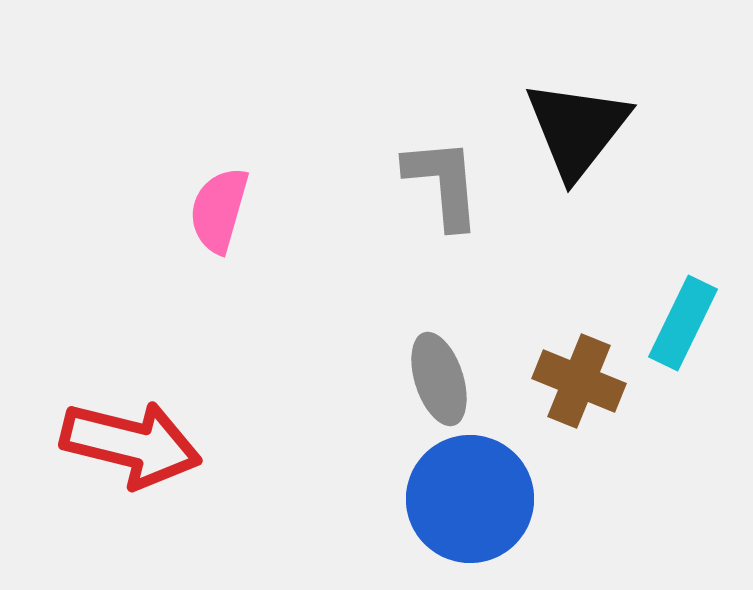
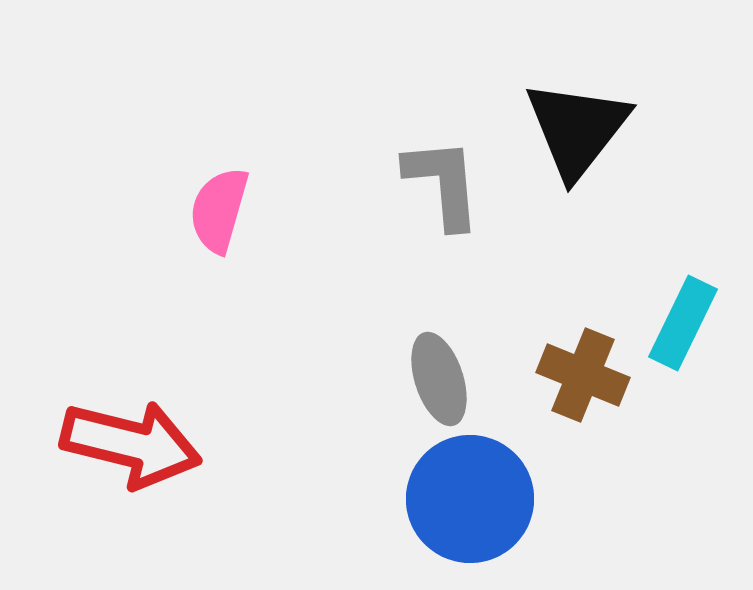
brown cross: moved 4 px right, 6 px up
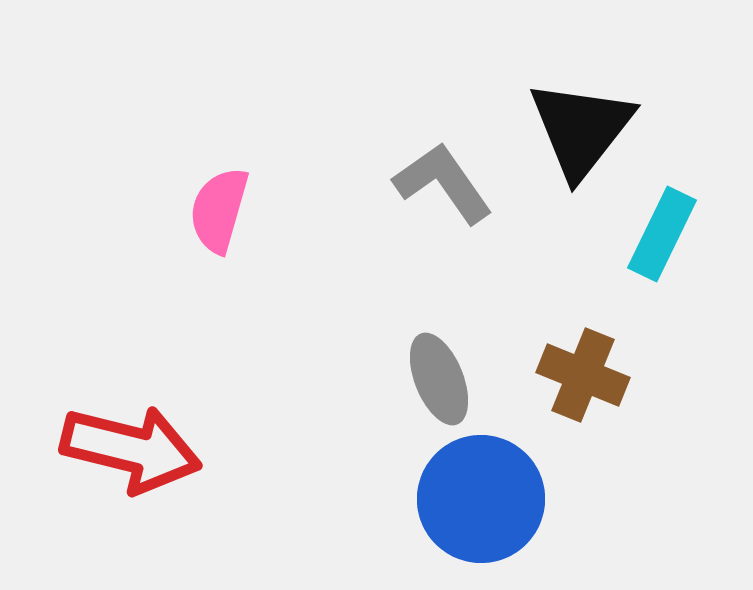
black triangle: moved 4 px right
gray L-shape: rotated 30 degrees counterclockwise
cyan rectangle: moved 21 px left, 89 px up
gray ellipse: rotated 4 degrees counterclockwise
red arrow: moved 5 px down
blue circle: moved 11 px right
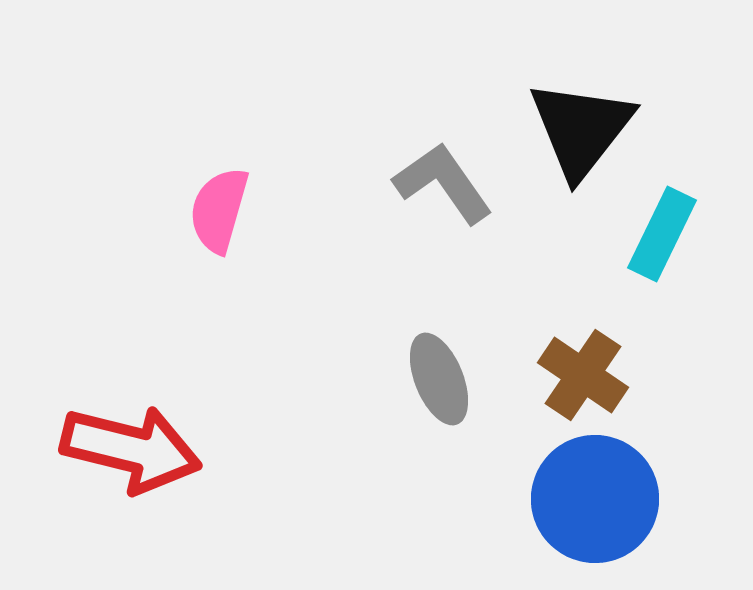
brown cross: rotated 12 degrees clockwise
blue circle: moved 114 px right
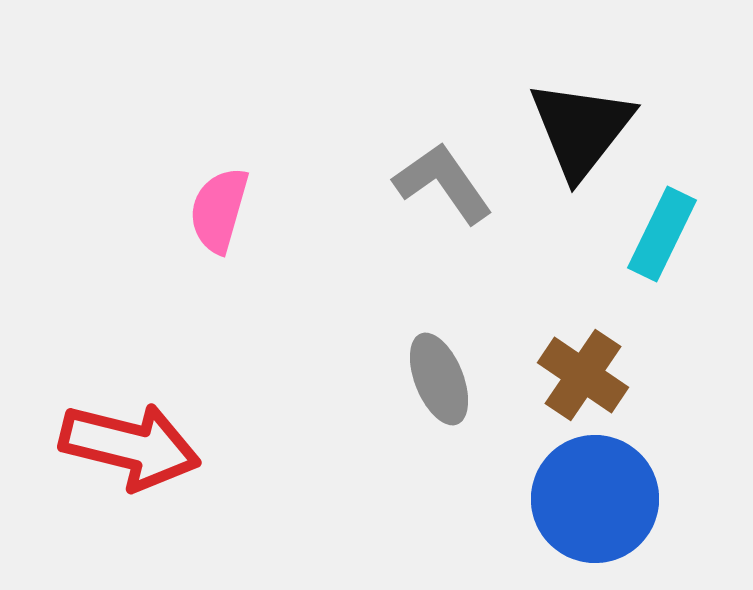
red arrow: moved 1 px left, 3 px up
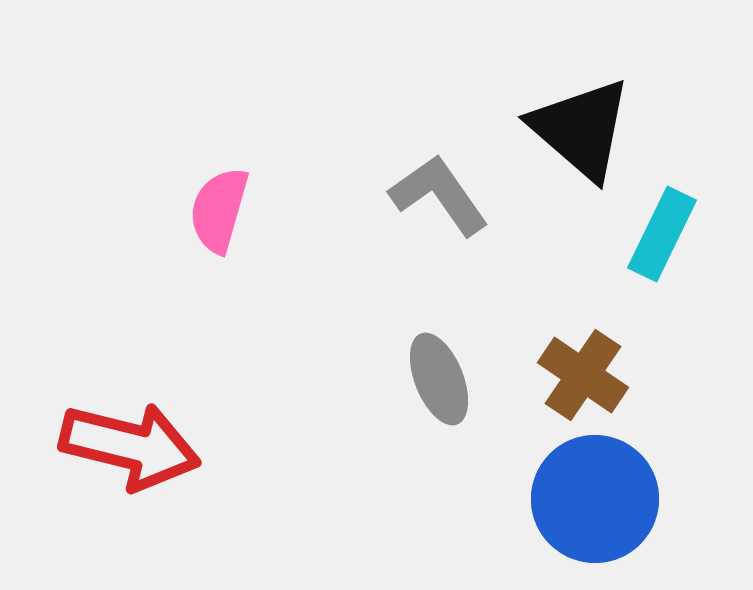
black triangle: rotated 27 degrees counterclockwise
gray L-shape: moved 4 px left, 12 px down
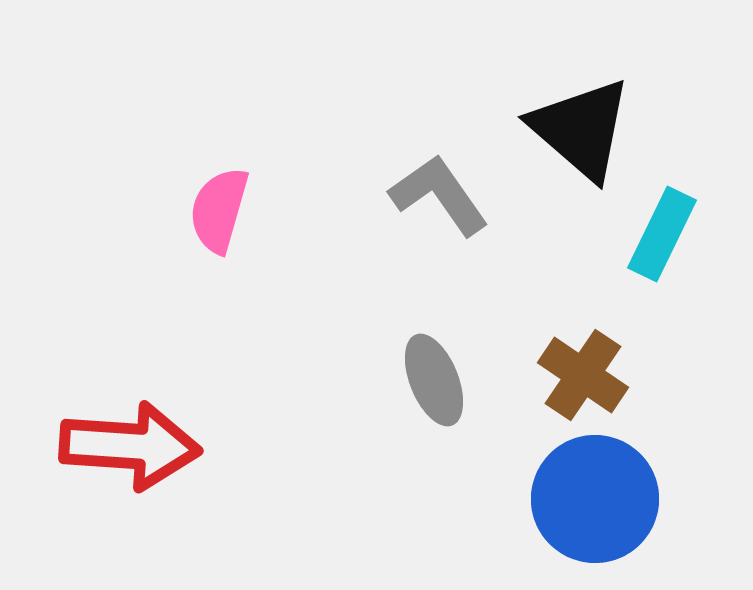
gray ellipse: moved 5 px left, 1 px down
red arrow: rotated 10 degrees counterclockwise
